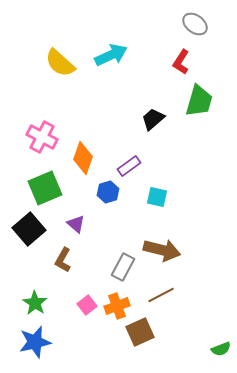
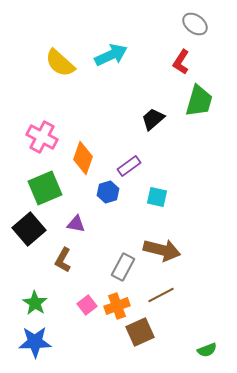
purple triangle: rotated 30 degrees counterclockwise
blue star: rotated 12 degrees clockwise
green semicircle: moved 14 px left, 1 px down
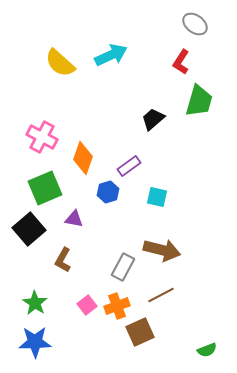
purple triangle: moved 2 px left, 5 px up
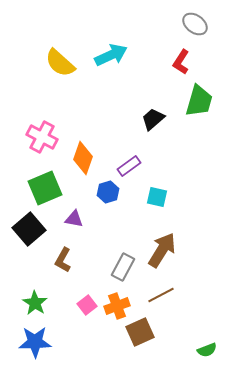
brown arrow: rotated 72 degrees counterclockwise
